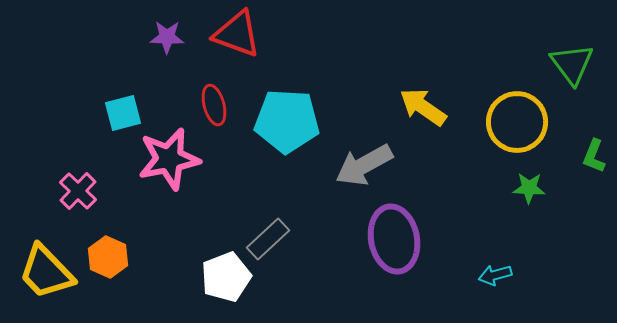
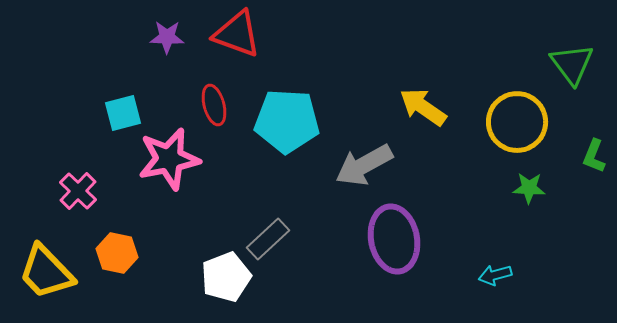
orange hexagon: moved 9 px right, 4 px up; rotated 12 degrees counterclockwise
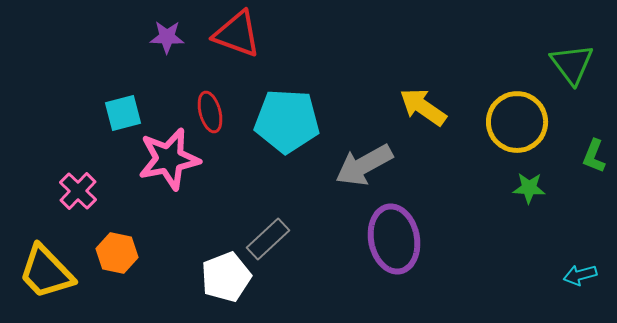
red ellipse: moved 4 px left, 7 px down
cyan arrow: moved 85 px right
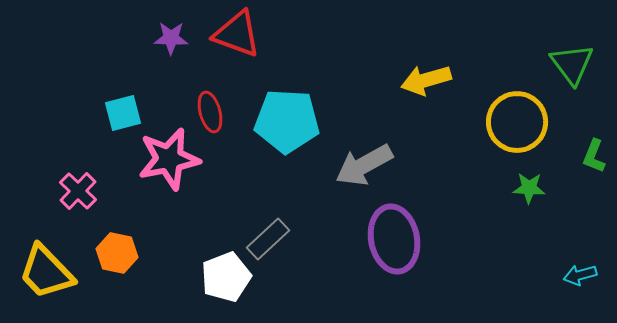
purple star: moved 4 px right, 1 px down
yellow arrow: moved 3 px right, 27 px up; rotated 51 degrees counterclockwise
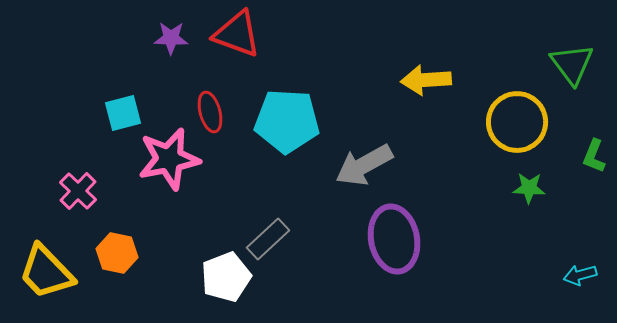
yellow arrow: rotated 12 degrees clockwise
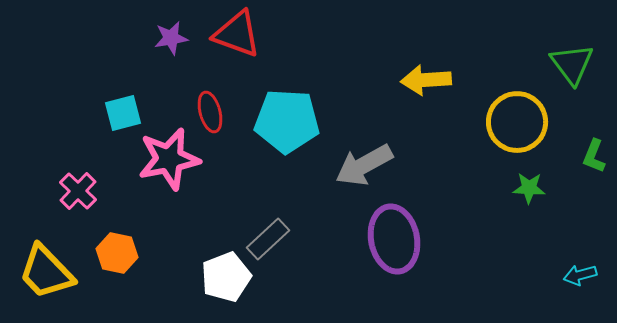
purple star: rotated 12 degrees counterclockwise
